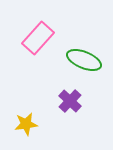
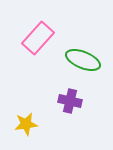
green ellipse: moved 1 px left
purple cross: rotated 30 degrees counterclockwise
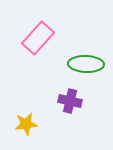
green ellipse: moved 3 px right, 4 px down; rotated 20 degrees counterclockwise
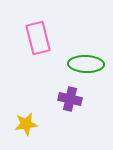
pink rectangle: rotated 56 degrees counterclockwise
purple cross: moved 2 px up
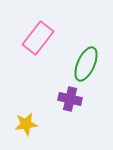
pink rectangle: rotated 52 degrees clockwise
green ellipse: rotated 68 degrees counterclockwise
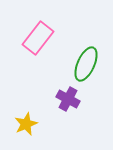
purple cross: moved 2 px left; rotated 15 degrees clockwise
yellow star: rotated 15 degrees counterclockwise
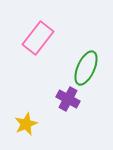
green ellipse: moved 4 px down
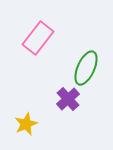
purple cross: rotated 20 degrees clockwise
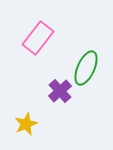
purple cross: moved 8 px left, 8 px up
